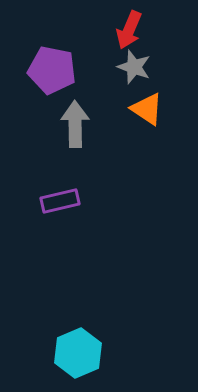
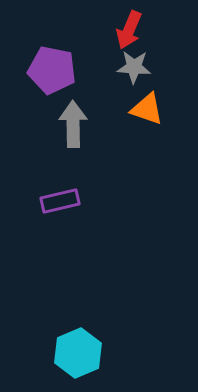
gray star: rotated 16 degrees counterclockwise
orange triangle: rotated 15 degrees counterclockwise
gray arrow: moved 2 px left
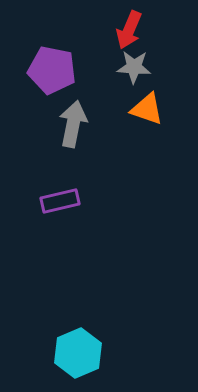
gray arrow: rotated 12 degrees clockwise
